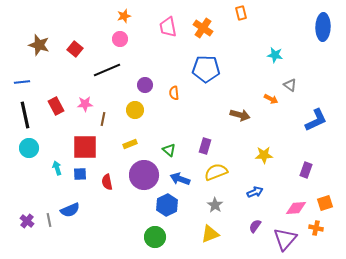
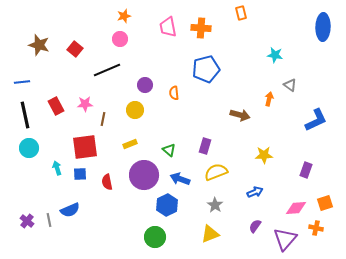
orange cross at (203, 28): moved 2 px left; rotated 30 degrees counterclockwise
blue pentagon at (206, 69): rotated 16 degrees counterclockwise
orange arrow at (271, 99): moved 2 px left; rotated 104 degrees counterclockwise
red square at (85, 147): rotated 8 degrees counterclockwise
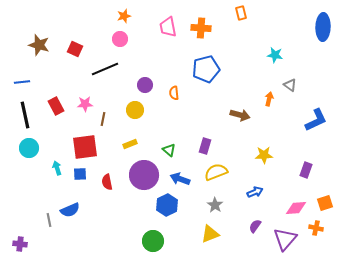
red square at (75, 49): rotated 14 degrees counterclockwise
black line at (107, 70): moved 2 px left, 1 px up
purple cross at (27, 221): moved 7 px left, 23 px down; rotated 32 degrees counterclockwise
green circle at (155, 237): moved 2 px left, 4 px down
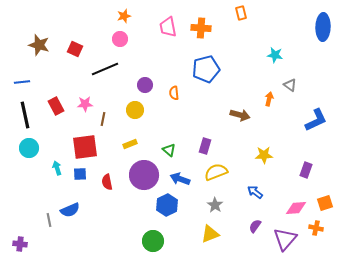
blue arrow at (255, 192): rotated 119 degrees counterclockwise
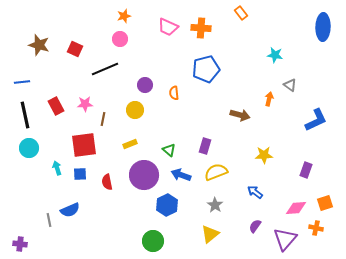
orange rectangle at (241, 13): rotated 24 degrees counterclockwise
pink trapezoid at (168, 27): rotated 55 degrees counterclockwise
red square at (85, 147): moved 1 px left, 2 px up
blue arrow at (180, 179): moved 1 px right, 4 px up
yellow triangle at (210, 234): rotated 18 degrees counterclockwise
